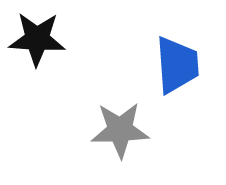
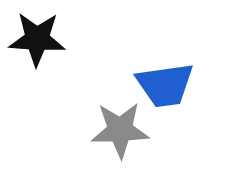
blue trapezoid: moved 12 px left, 20 px down; rotated 86 degrees clockwise
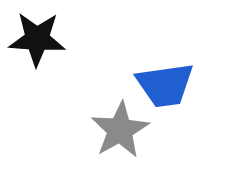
gray star: rotated 28 degrees counterclockwise
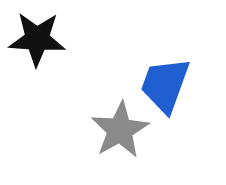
blue trapezoid: rotated 118 degrees clockwise
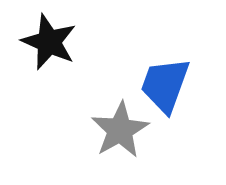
black star: moved 12 px right, 3 px down; rotated 20 degrees clockwise
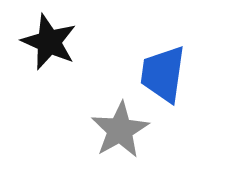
blue trapezoid: moved 2 px left, 11 px up; rotated 12 degrees counterclockwise
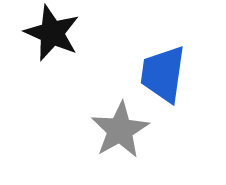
black star: moved 3 px right, 9 px up
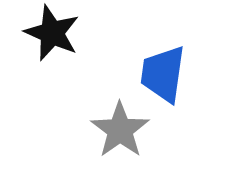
gray star: rotated 6 degrees counterclockwise
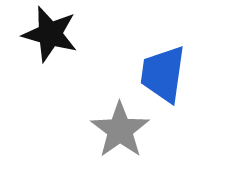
black star: moved 2 px left, 1 px down; rotated 8 degrees counterclockwise
